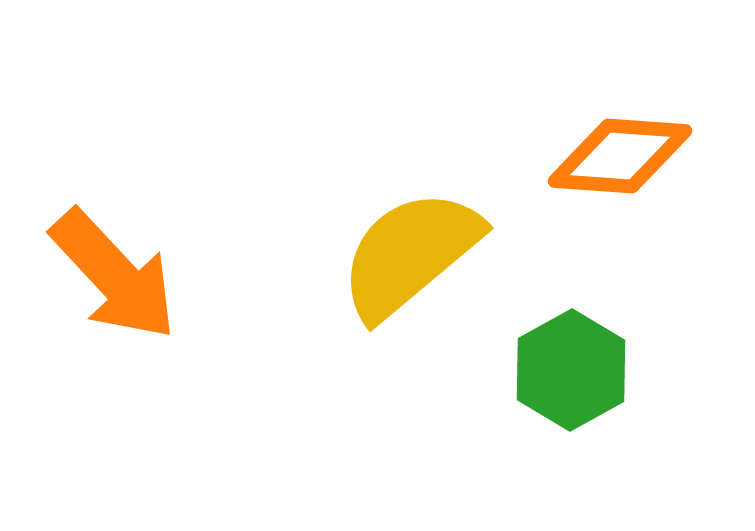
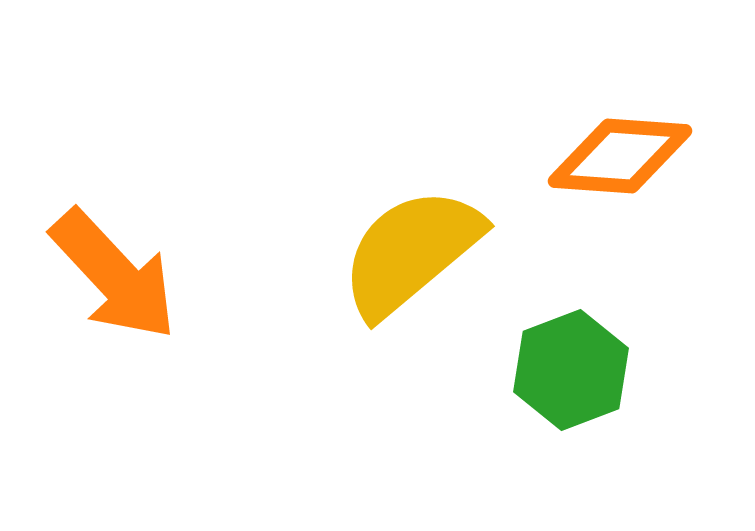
yellow semicircle: moved 1 px right, 2 px up
green hexagon: rotated 8 degrees clockwise
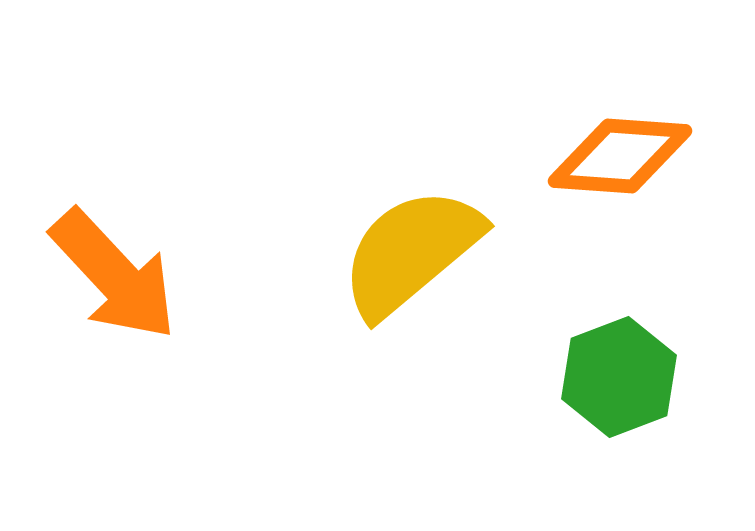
green hexagon: moved 48 px right, 7 px down
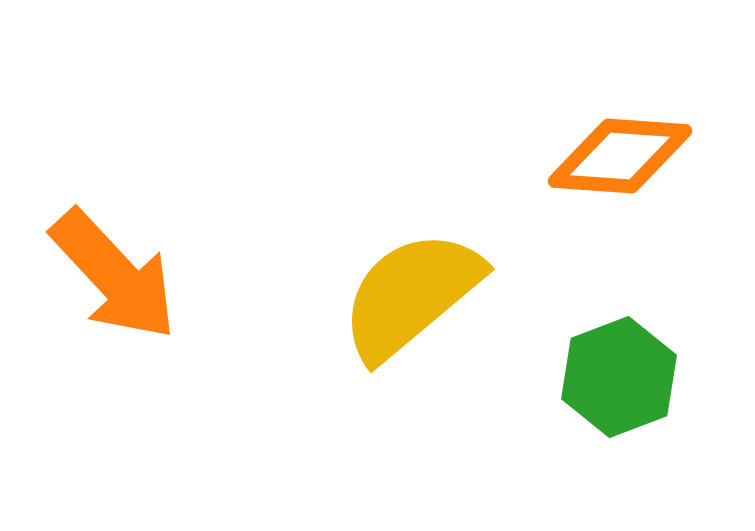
yellow semicircle: moved 43 px down
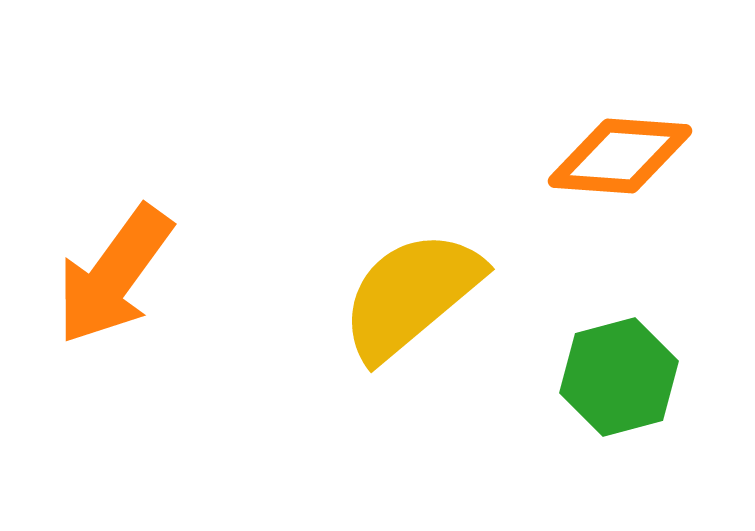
orange arrow: rotated 79 degrees clockwise
green hexagon: rotated 6 degrees clockwise
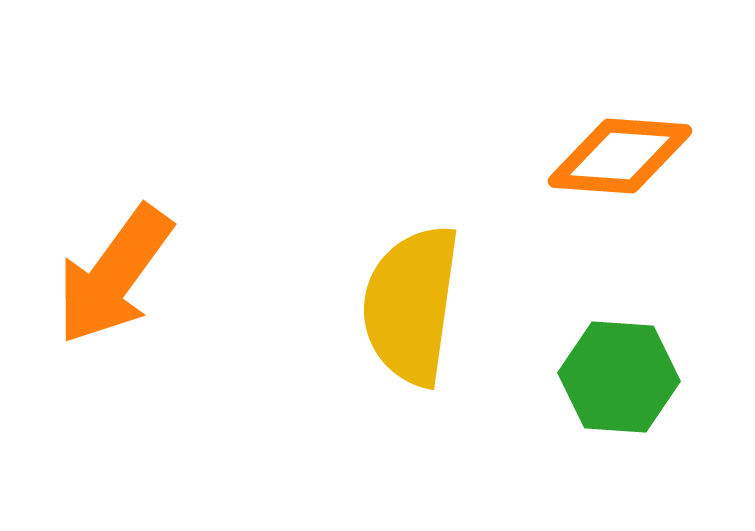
yellow semicircle: moved 10 px down; rotated 42 degrees counterclockwise
green hexagon: rotated 19 degrees clockwise
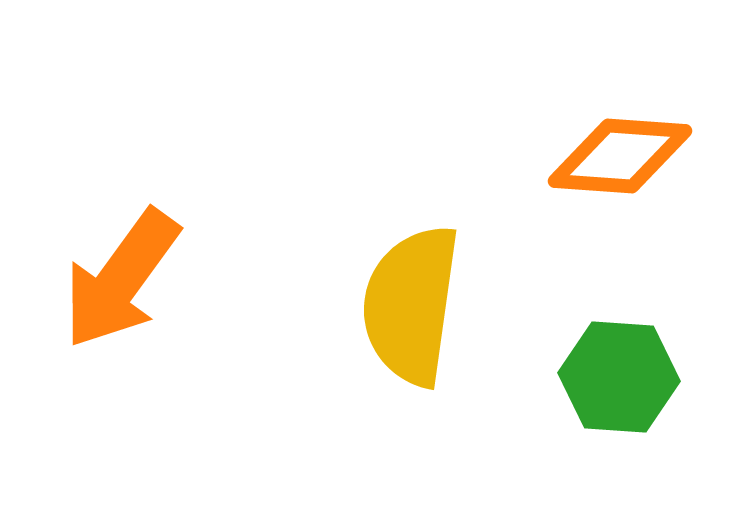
orange arrow: moved 7 px right, 4 px down
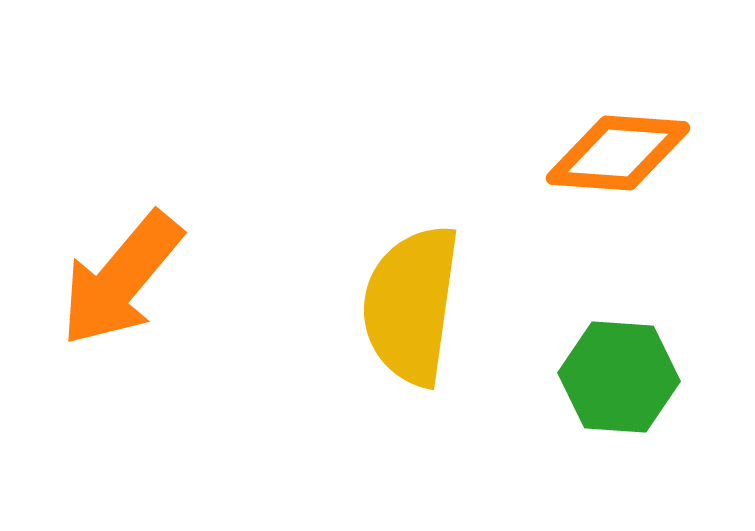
orange diamond: moved 2 px left, 3 px up
orange arrow: rotated 4 degrees clockwise
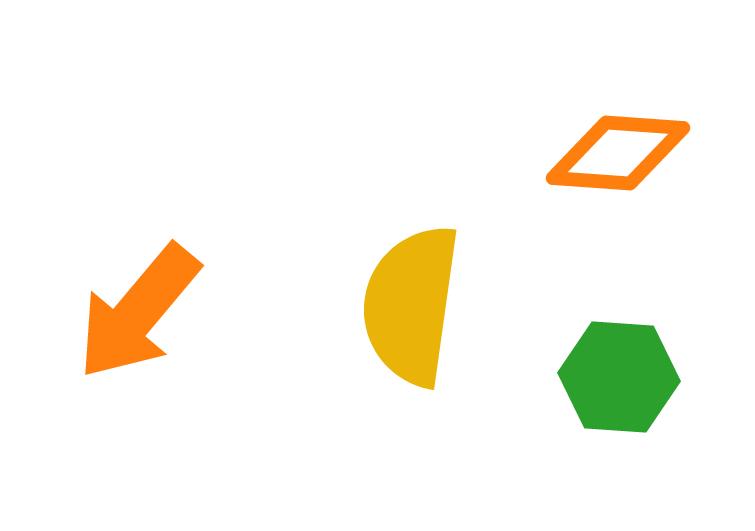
orange arrow: moved 17 px right, 33 px down
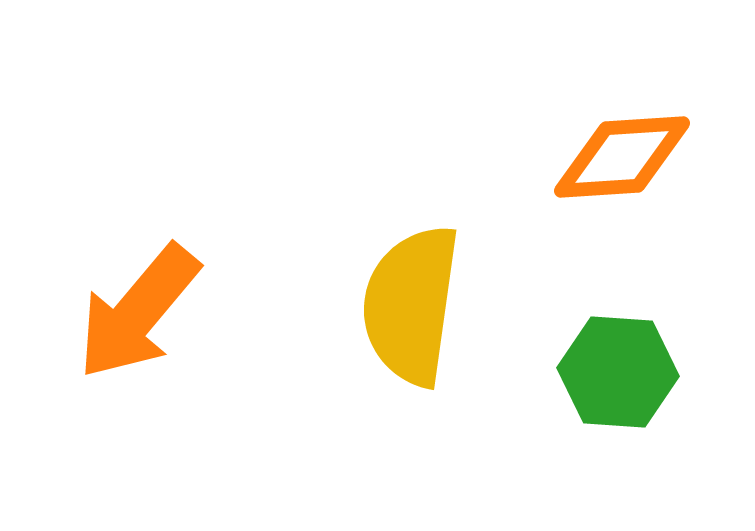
orange diamond: moved 4 px right, 4 px down; rotated 8 degrees counterclockwise
green hexagon: moved 1 px left, 5 px up
